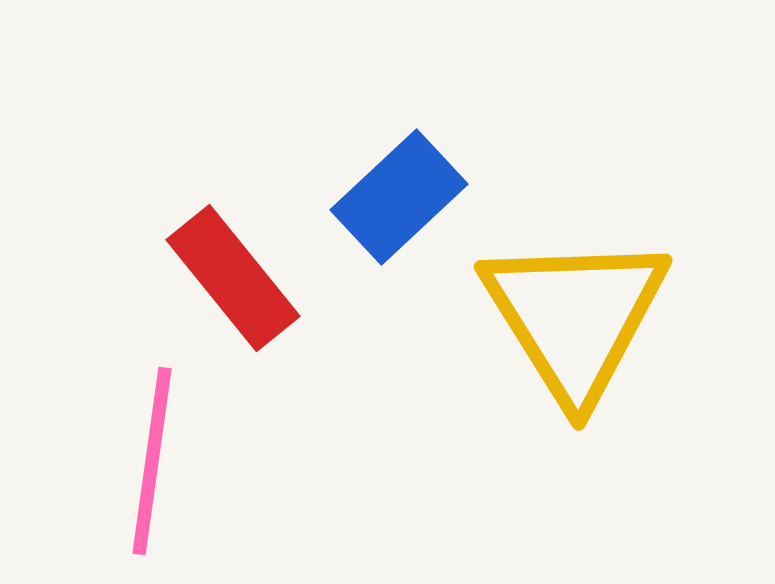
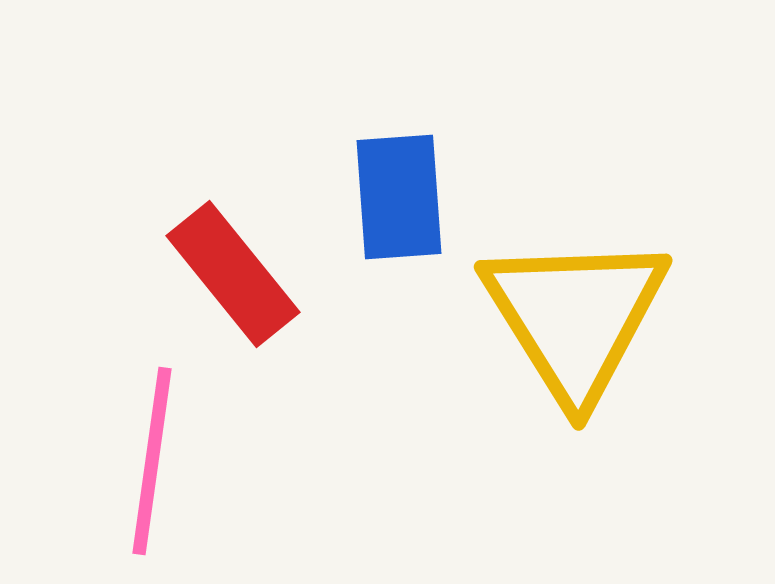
blue rectangle: rotated 51 degrees counterclockwise
red rectangle: moved 4 px up
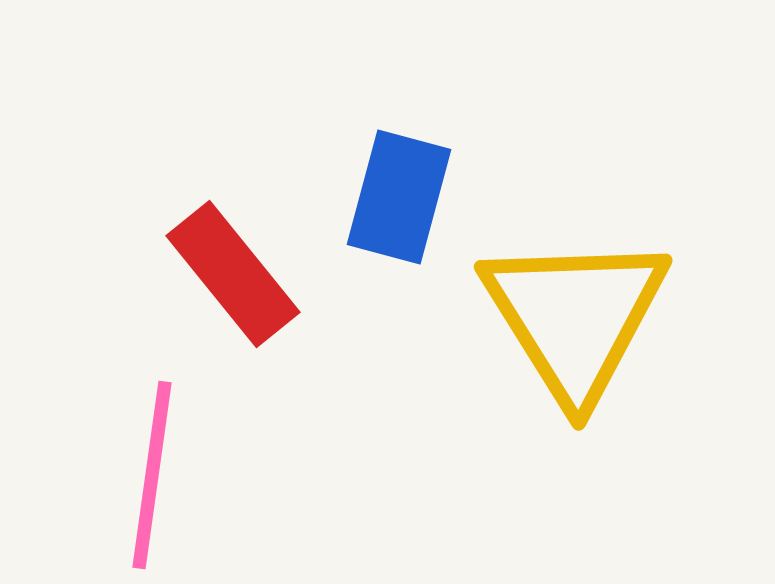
blue rectangle: rotated 19 degrees clockwise
pink line: moved 14 px down
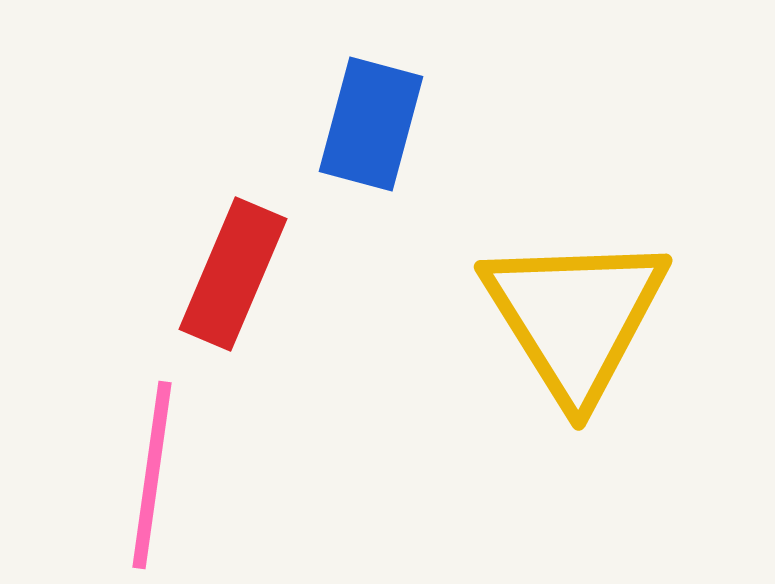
blue rectangle: moved 28 px left, 73 px up
red rectangle: rotated 62 degrees clockwise
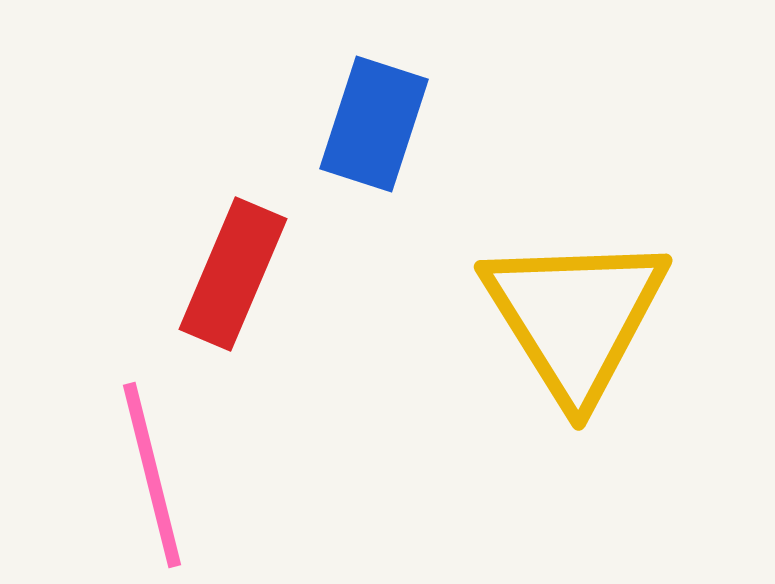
blue rectangle: moved 3 px right; rotated 3 degrees clockwise
pink line: rotated 22 degrees counterclockwise
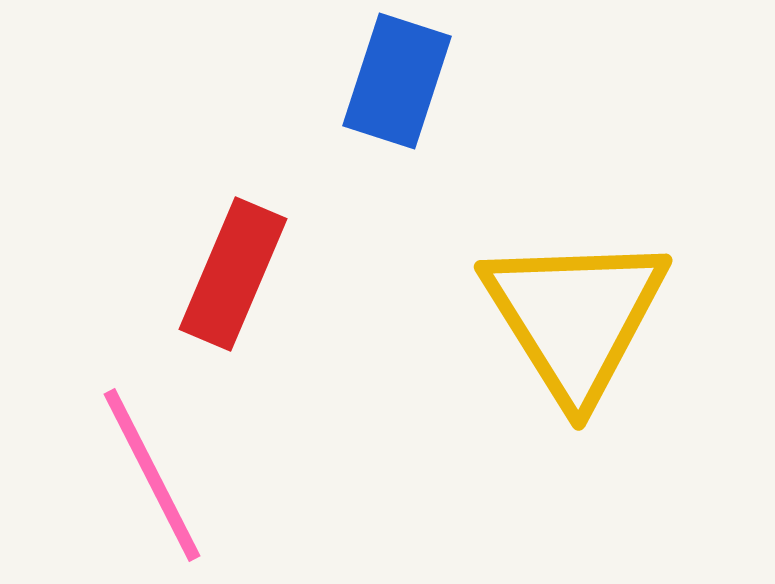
blue rectangle: moved 23 px right, 43 px up
pink line: rotated 13 degrees counterclockwise
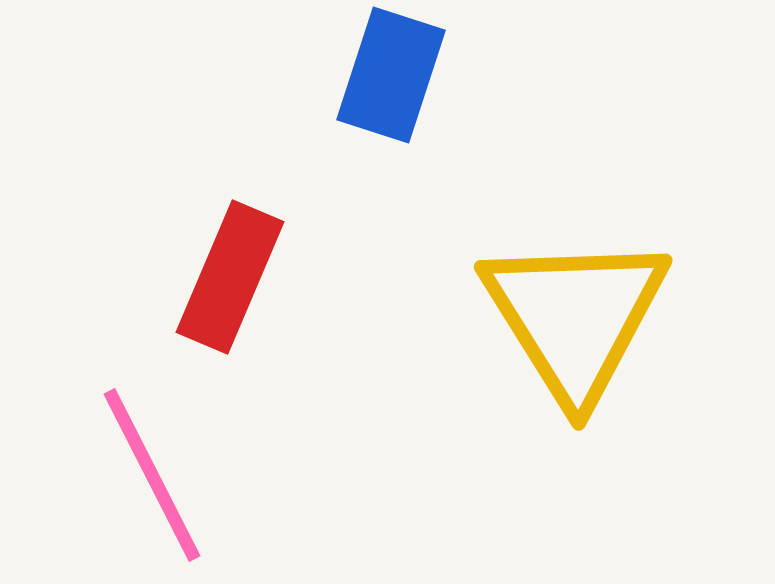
blue rectangle: moved 6 px left, 6 px up
red rectangle: moved 3 px left, 3 px down
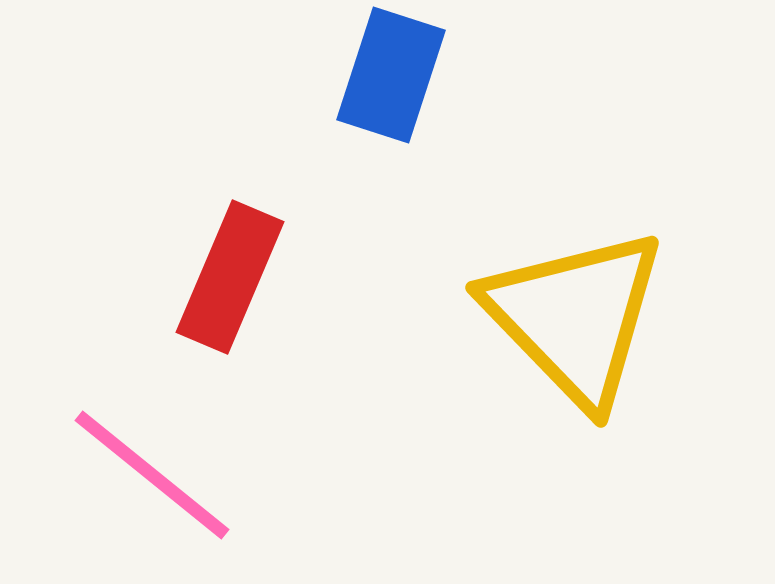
yellow triangle: rotated 12 degrees counterclockwise
pink line: rotated 24 degrees counterclockwise
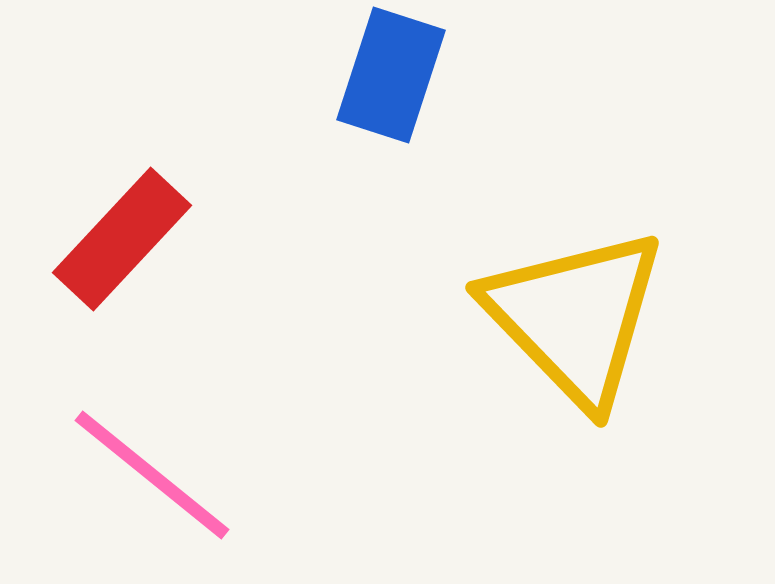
red rectangle: moved 108 px left, 38 px up; rotated 20 degrees clockwise
